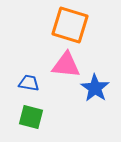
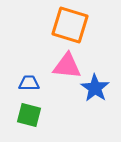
pink triangle: moved 1 px right, 1 px down
blue trapezoid: rotated 10 degrees counterclockwise
green square: moved 2 px left, 2 px up
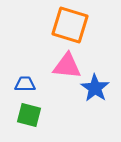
blue trapezoid: moved 4 px left, 1 px down
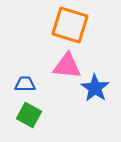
green square: rotated 15 degrees clockwise
